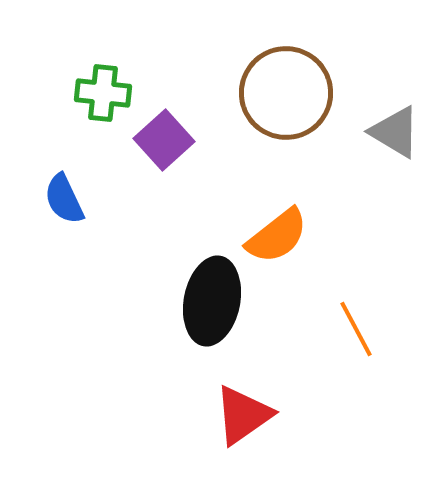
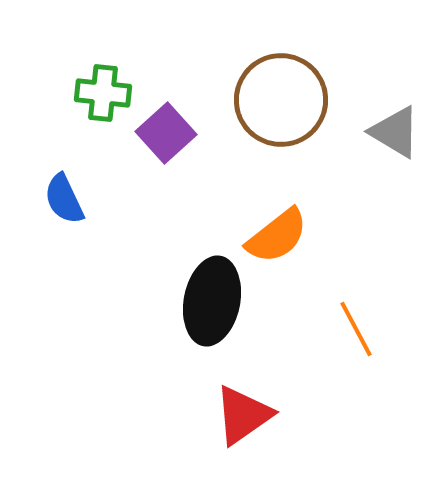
brown circle: moved 5 px left, 7 px down
purple square: moved 2 px right, 7 px up
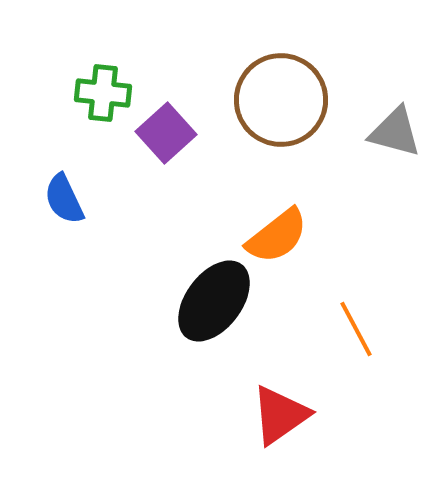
gray triangle: rotated 16 degrees counterclockwise
black ellipse: moved 2 px right; rotated 26 degrees clockwise
red triangle: moved 37 px right
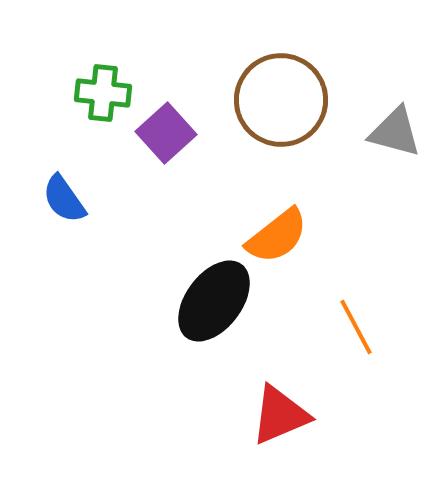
blue semicircle: rotated 10 degrees counterclockwise
orange line: moved 2 px up
red triangle: rotated 12 degrees clockwise
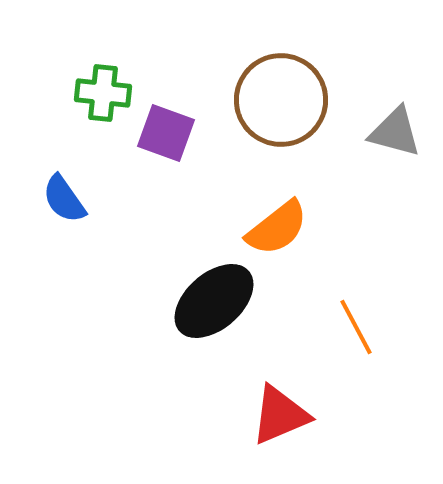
purple square: rotated 28 degrees counterclockwise
orange semicircle: moved 8 px up
black ellipse: rotated 12 degrees clockwise
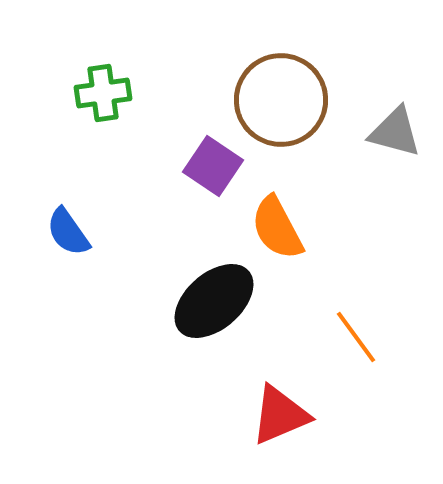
green cross: rotated 14 degrees counterclockwise
purple square: moved 47 px right, 33 px down; rotated 14 degrees clockwise
blue semicircle: moved 4 px right, 33 px down
orange semicircle: rotated 100 degrees clockwise
orange line: moved 10 px down; rotated 8 degrees counterclockwise
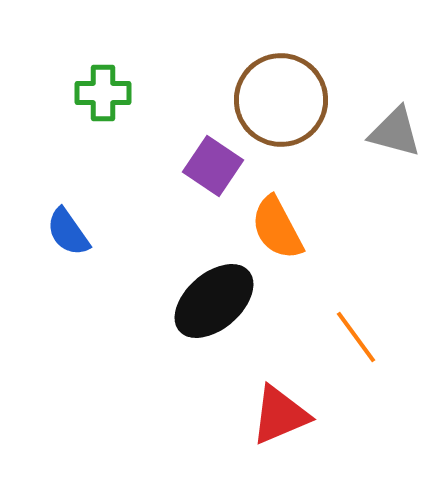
green cross: rotated 8 degrees clockwise
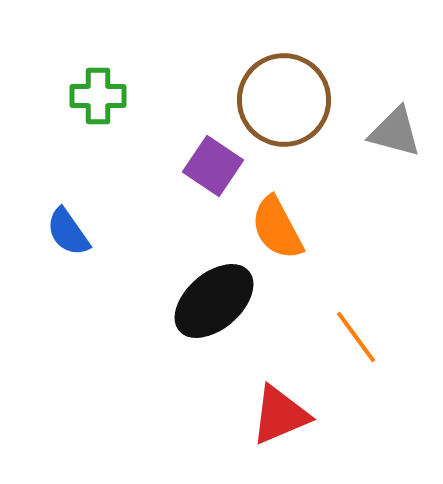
green cross: moved 5 px left, 3 px down
brown circle: moved 3 px right
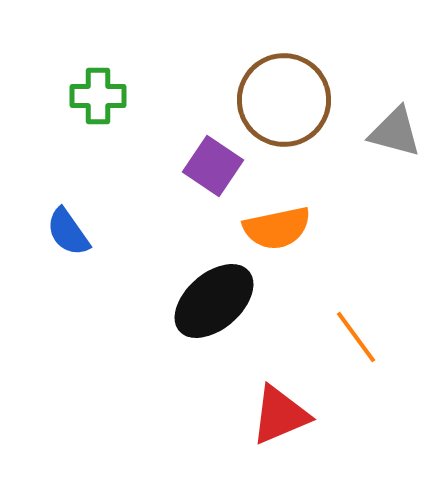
orange semicircle: rotated 74 degrees counterclockwise
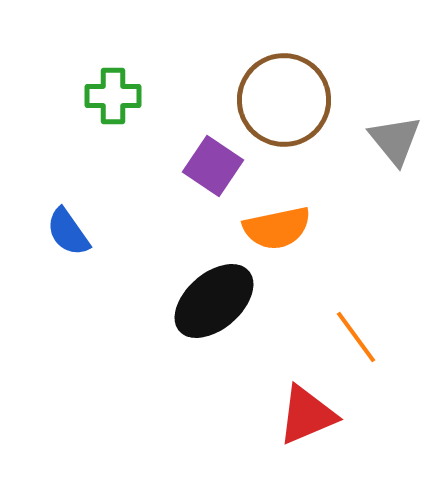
green cross: moved 15 px right
gray triangle: moved 8 px down; rotated 36 degrees clockwise
red triangle: moved 27 px right
